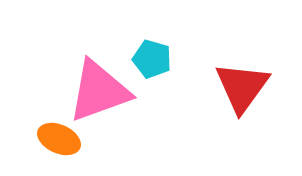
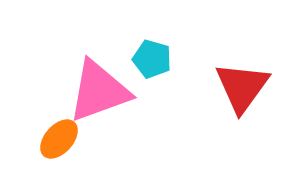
orange ellipse: rotated 72 degrees counterclockwise
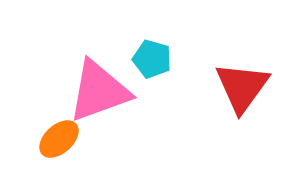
orange ellipse: rotated 6 degrees clockwise
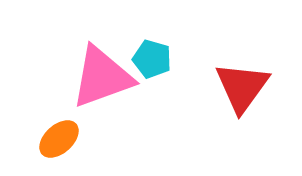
pink triangle: moved 3 px right, 14 px up
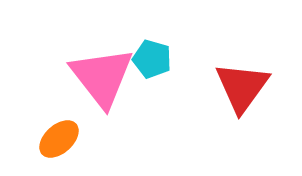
pink triangle: rotated 48 degrees counterclockwise
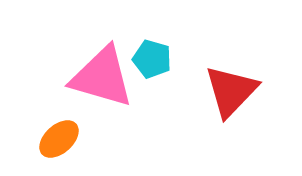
pink triangle: rotated 36 degrees counterclockwise
red triangle: moved 11 px left, 4 px down; rotated 8 degrees clockwise
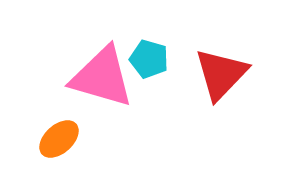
cyan pentagon: moved 3 px left
red triangle: moved 10 px left, 17 px up
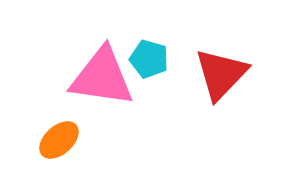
pink triangle: rotated 8 degrees counterclockwise
orange ellipse: moved 1 px down
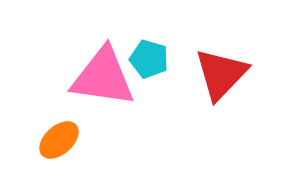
pink triangle: moved 1 px right
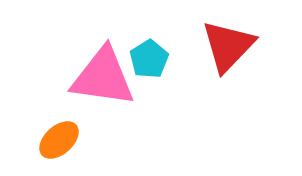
cyan pentagon: rotated 24 degrees clockwise
red triangle: moved 7 px right, 28 px up
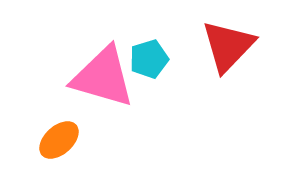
cyan pentagon: rotated 15 degrees clockwise
pink triangle: rotated 8 degrees clockwise
